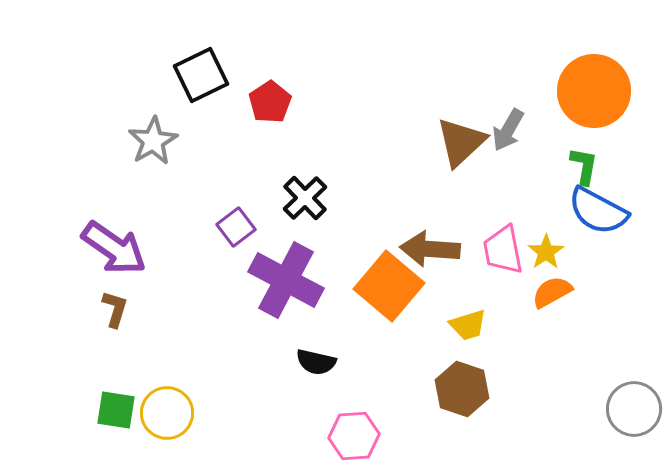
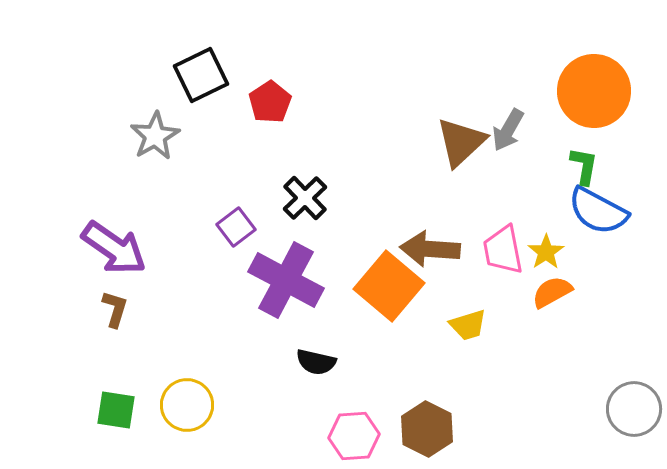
gray star: moved 2 px right, 5 px up
brown hexagon: moved 35 px left, 40 px down; rotated 8 degrees clockwise
yellow circle: moved 20 px right, 8 px up
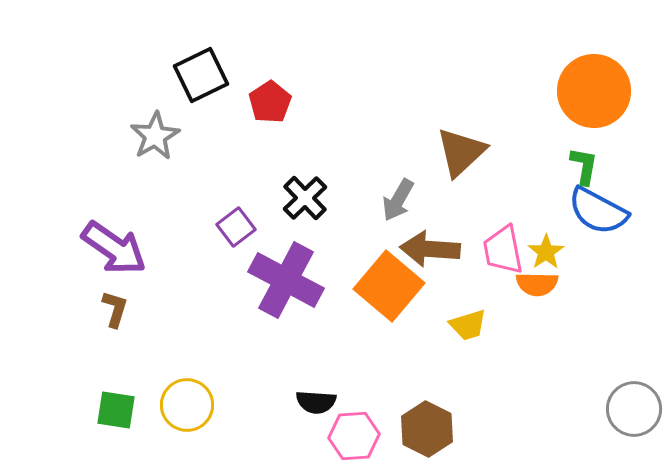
gray arrow: moved 110 px left, 70 px down
brown triangle: moved 10 px down
orange semicircle: moved 15 px left, 8 px up; rotated 150 degrees counterclockwise
black semicircle: moved 40 px down; rotated 9 degrees counterclockwise
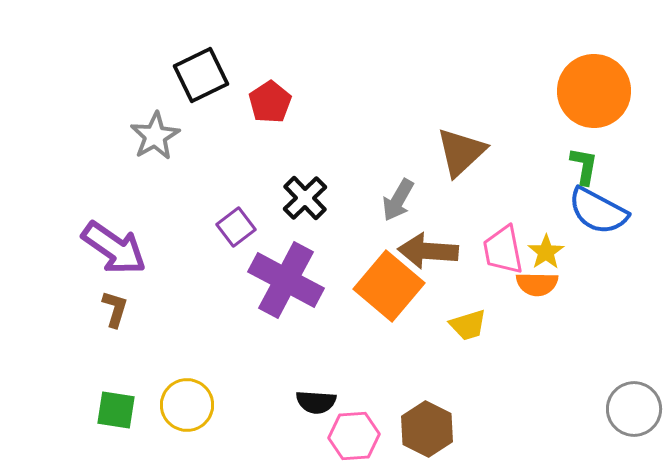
brown arrow: moved 2 px left, 2 px down
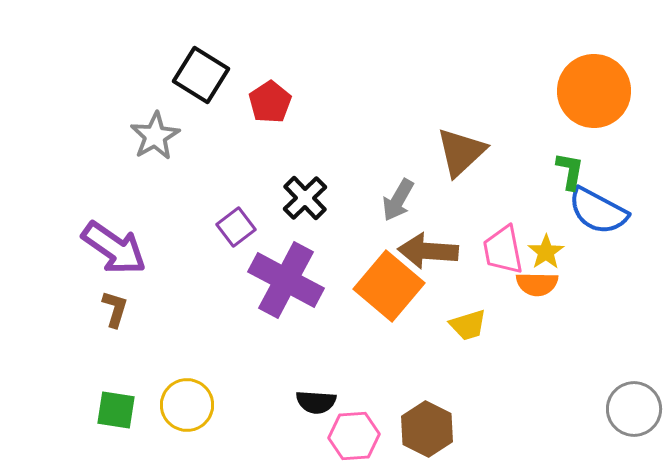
black square: rotated 32 degrees counterclockwise
green L-shape: moved 14 px left, 5 px down
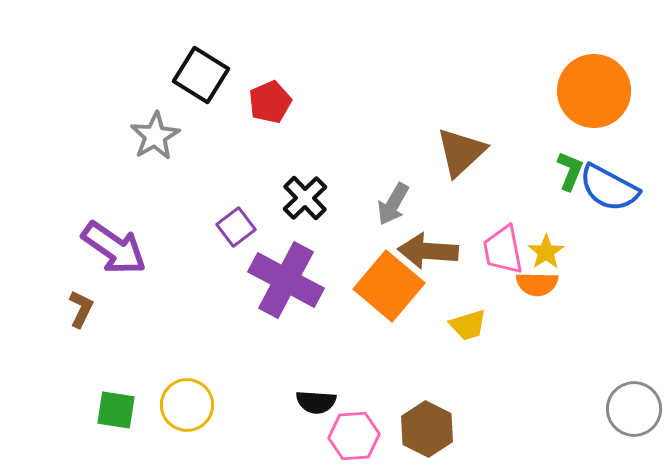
red pentagon: rotated 9 degrees clockwise
green L-shape: rotated 12 degrees clockwise
gray arrow: moved 5 px left, 4 px down
blue semicircle: moved 11 px right, 23 px up
brown L-shape: moved 34 px left; rotated 9 degrees clockwise
